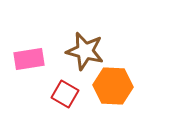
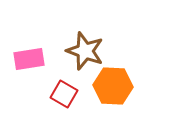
brown star: rotated 6 degrees clockwise
red square: moved 1 px left
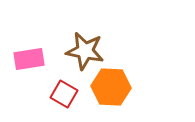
brown star: rotated 9 degrees counterclockwise
orange hexagon: moved 2 px left, 1 px down
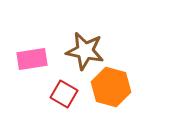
pink rectangle: moved 3 px right
orange hexagon: rotated 12 degrees clockwise
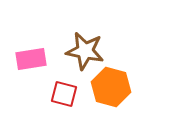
pink rectangle: moved 1 px left
red square: rotated 16 degrees counterclockwise
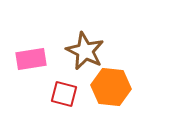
brown star: rotated 15 degrees clockwise
orange hexagon: rotated 9 degrees counterclockwise
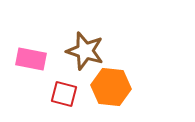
brown star: rotated 9 degrees counterclockwise
pink rectangle: rotated 20 degrees clockwise
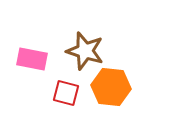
pink rectangle: moved 1 px right
red square: moved 2 px right, 1 px up
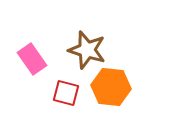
brown star: moved 2 px right, 1 px up
pink rectangle: rotated 44 degrees clockwise
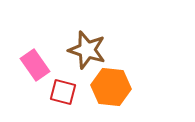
pink rectangle: moved 3 px right, 6 px down
red square: moved 3 px left, 1 px up
